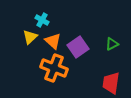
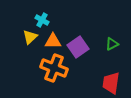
orange triangle: rotated 42 degrees counterclockwise
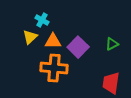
purple square: rotated 10 degrees counterclockwise
orange cross: rotated 16 degrees counterclockwise
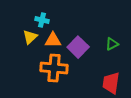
cyan cross: rotated 16 degrees counterclockwise
orange triangle: moved 1 px up
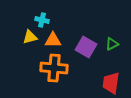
yellow triangle: rotated 28 degrees clockwise
purple square: moved 8 px right; rotated 15 degrees counterclockwise
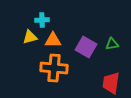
cyan cross: rotated 16 degrees counterclockwise
green triangle: rotated 16 degrees clockwise
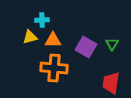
green triangle: rotated 48 degrees counterclockwise
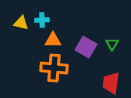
yellow triangle: moved 9 px left, 14 px up; rotated 28 degrees clockwise
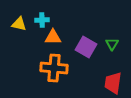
yellow triangle: moved 2 px left, 1 px down
orange triangle: moved 3 px up
red trapezoid: moved 2 px right
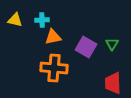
yellow triangle: moved 4 px left, 4 px up
orange triangle: rotated 12 degrees counterclockwise
red trapezoid: rotated 10 degrees counterclockwise
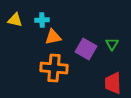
purple square: moved 2 px down
